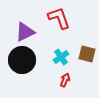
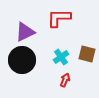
red L-shape: rotated 70 degrees counterclockwise
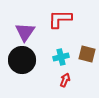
red L-shape: moved 1 px right, 1 px down
purple triangle: rotated 30 degrees counterclockwise
cyan cross: rotated 21 degrees clockwise
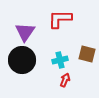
cyan cross: moved 1 px left, 3 px down
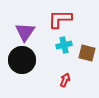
brown square: moved 1 px up
cyan cross: moved 4 px right, 15 px up
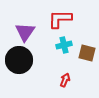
black circle: moved 3 px left
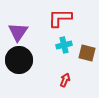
red L-shape: moved 1 px up
purple triangle: moved 7 px left
